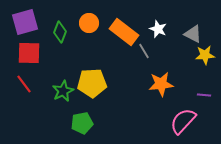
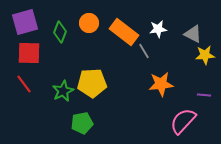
white star: rotated 30 degrees counterclockwise
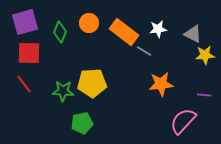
gray line: rotated 28 degrees counterclockwise
green star: rotated 30 degrees clockwise
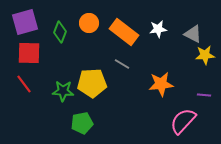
gray line: moved 22 px left, 13 px down
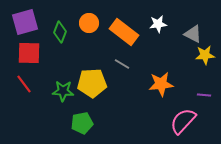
white star: moved 5 px up
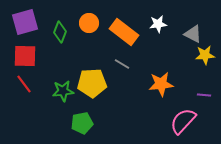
red square: moved 4 px left, 3 px down
green star: rotated 10 degrees counterclockwise
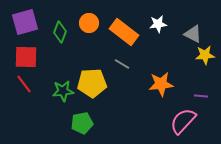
red square: moved 1 px right, 1 px down
purple line: moved 3 px left, 1 px down
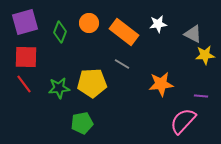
green star: moved 4 px left, 3 px up
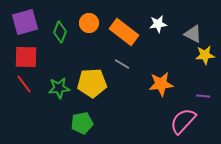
purple line: moved 2 px right
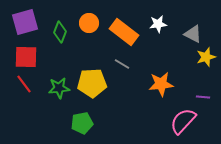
yellow star: moved 1 px right, 2 px down; rotated 12 degrees counterclockwise
purple line: moved 1 px down
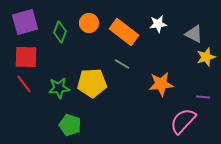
gray triangle: moved 1 px right
green pentagon: moved 12 px left, 2 px down; rotated 30 degrees clockwise
